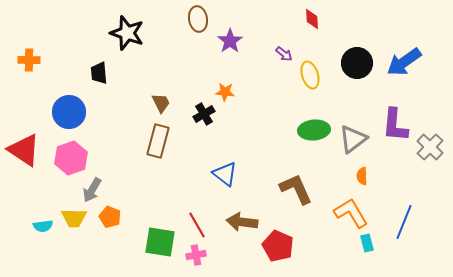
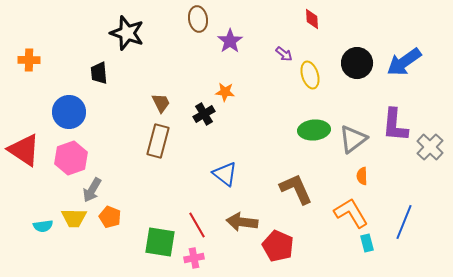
pink cross: moved 2 px left, 3 px down
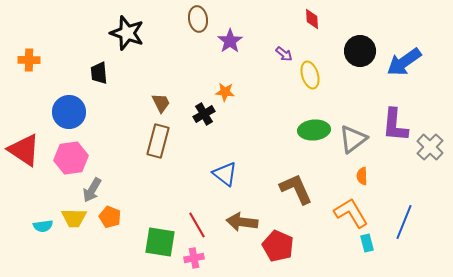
black circle: moved 3 px right, 12 px up
pink hexagon: rotated 12 degrees clockwise
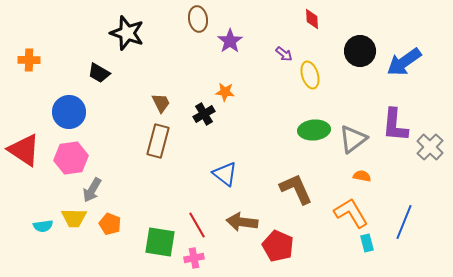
black trapezoid: rotated 55 degrees counterclockwise
orange semicircle: rotated 102 degrees clockwise
orange pentagon: moved 7 px down
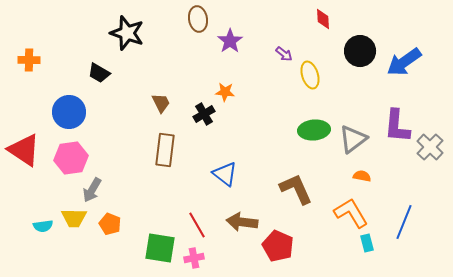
red diamond: moved 11 px right
purple L-shape: moved 2 px right, 1 px down
brown rectangle: moved 7 px right, 9 px down; rotated 8 degrees counterclockwise
green square: moved 6 px down
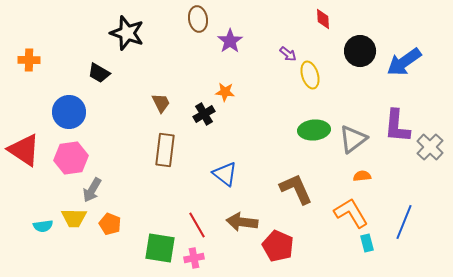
purple arrow: moved 4 px right
orange semicircle: rotated 18 degrees counterclockwise
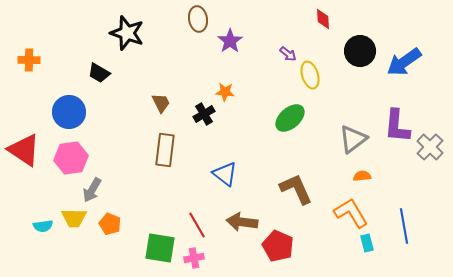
green ellipse: moved 24 px left, 12 px up; rotated 36 degrees counterclockwise
blue line: moved 4 px down; rotated 32 degrees counterclockwise
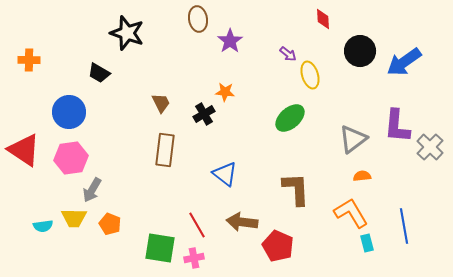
brown L-shape: rotated 21 degrees clockwise
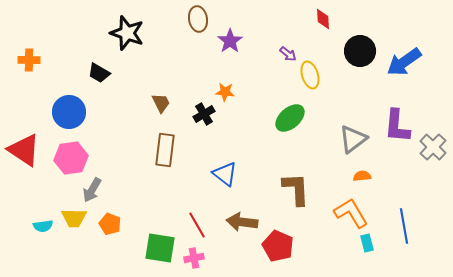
gray cross: moved 3 px right
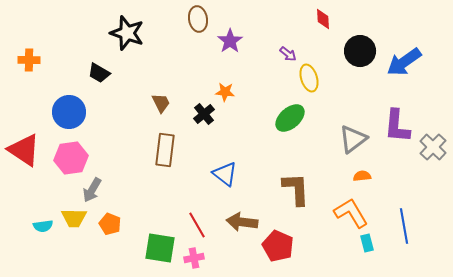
yellow ellipse: moved 1 px left, 3 px down
black cross: rotated 10 degrees counterclockwise
